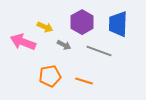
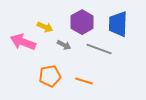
gray line: moved 2 px up
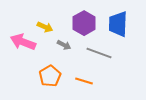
purple hexagon: moved 2 px right, 1 px down
gray line: moved 4 px down
orange pentagon: rotated 20 degrees counterclockwise
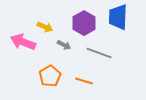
blue trapezoid: moved 7 px up
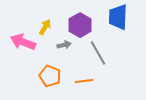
purple hexagon: moved 4 px left, 2 px down
yellow arrow: rotated 84 degrees counterclockwise
gray arrow: rotated 40 degrees counterclockwise
gray line: moved 1 px left; rotated 40 degrees clockwise
orange pentagon: rotated 20 degrees counterclockwise
orange line: rotated 24 degrees counterclockwise
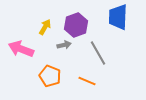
purple hexagon: moved 4 px left; rotated 10 degrees clockwise
pink arrow: moved 2 px left, 7 px down
orange line: moved 3 px right; rotated 30 degrees clockwise
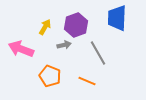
blue trapezoid: moved 1 px left, 1 px down
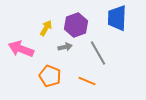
yellow arrow: moved 1 px right, 1 px down
gray arrow: moved 1 px right, 2 px down
